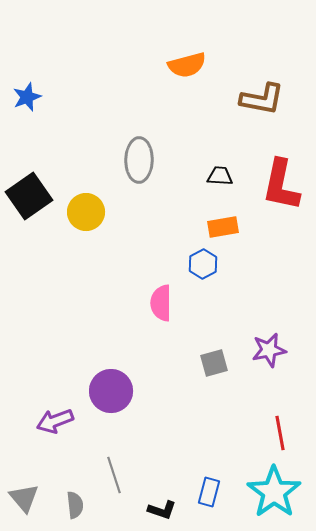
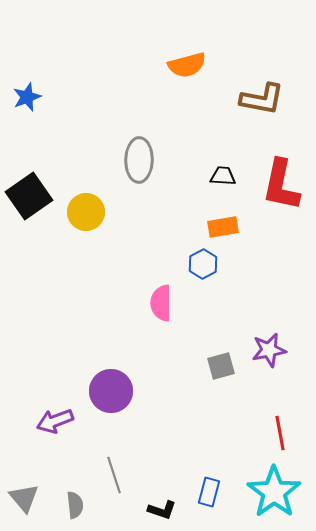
black trapezoid: moved 3 px right
gray square: moved 7 px right, 3 px down
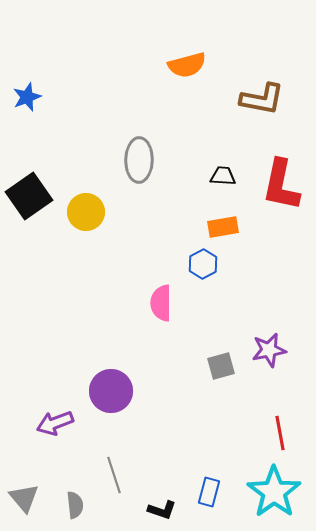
purple arrow: moved 2 px down
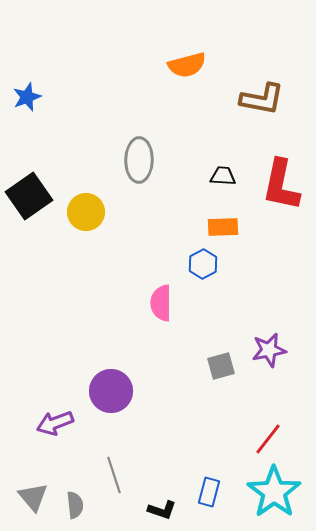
orange rectangle: rotated 8 degrees clockwise
red line: moved 12 px left, 6 px down; rotated 48 degrees clockwise
gray triangle: moved 9 px right, 1 px up
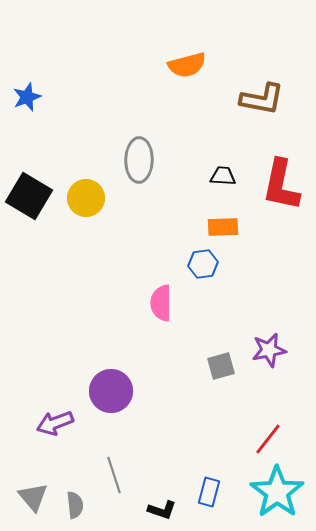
black square: rotated 24 degrees counterclockwise
yellow circle: moved 14 px up
blue hexagon: rotated 20 degrees clockwise
cyan star: moved 3 px right
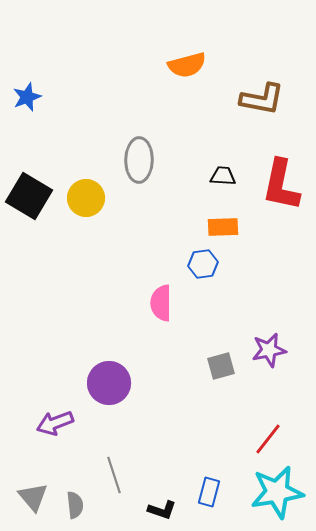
purple circle: moved 2 px left, 8 px up
cyan star: rotated 26 degrees clockwise
